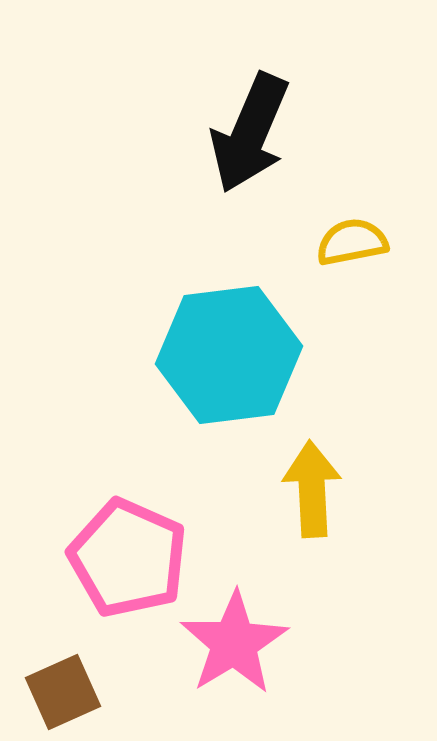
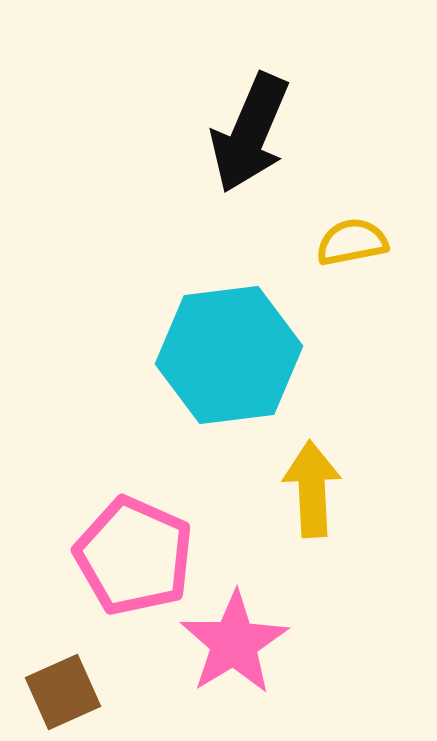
pink pentagon: moved 6 px right, 2 px up
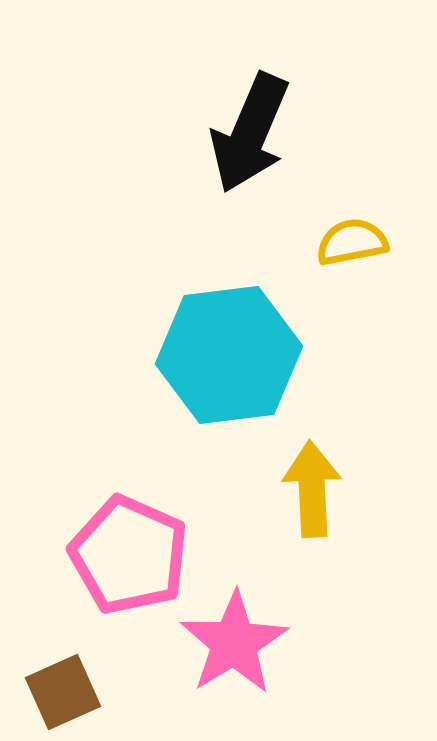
pink pentagon: moved 5 px left, 1 px up
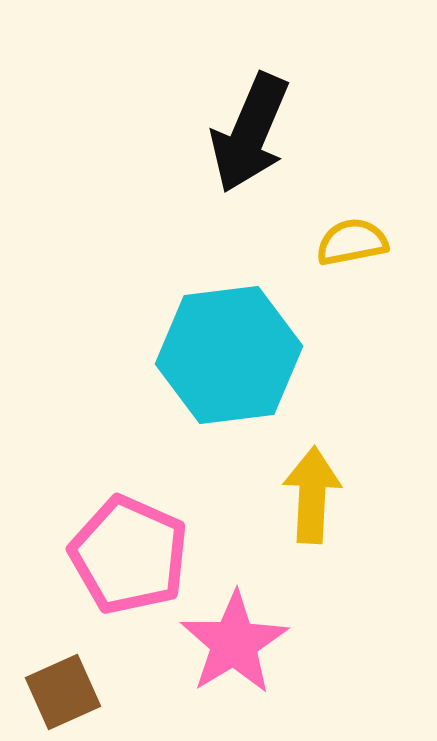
yellow arrow: moved 6 px down; rotated 6 degrees clockwise
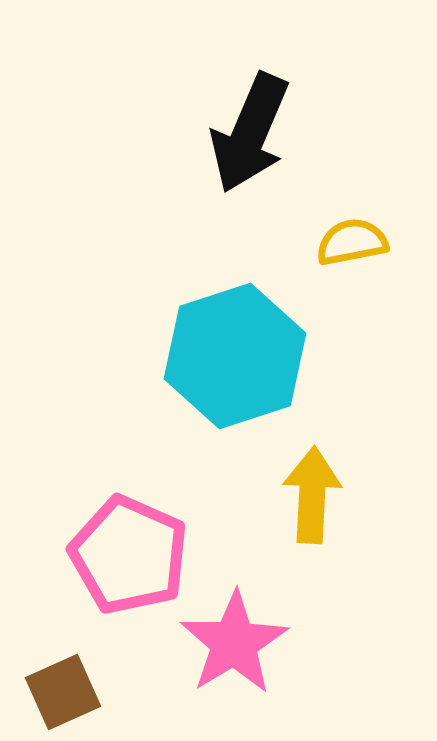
cyan hexagon: moved 6 px right, 1 px down; rotated 11 degrees counterclockwise
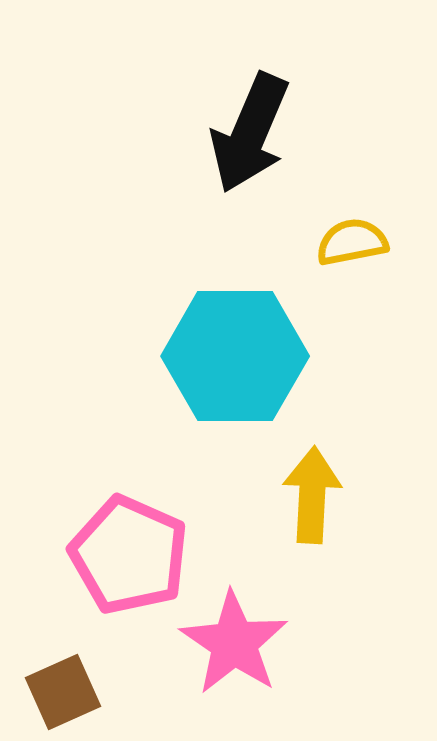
cyan hexagon: rotated 18 degrees clockwise
pink star: rotated 7 degrees counterclockwise
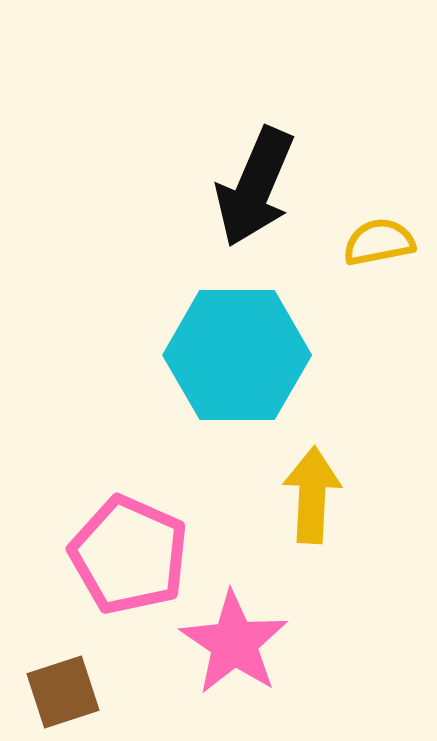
black arrow: moved 5 px right, 54 px down
yellow semicircle: moved 27 px right
cyan hexagon: moved 2 px right, 1 px up
brown square: rotated 6 degrees clockwise
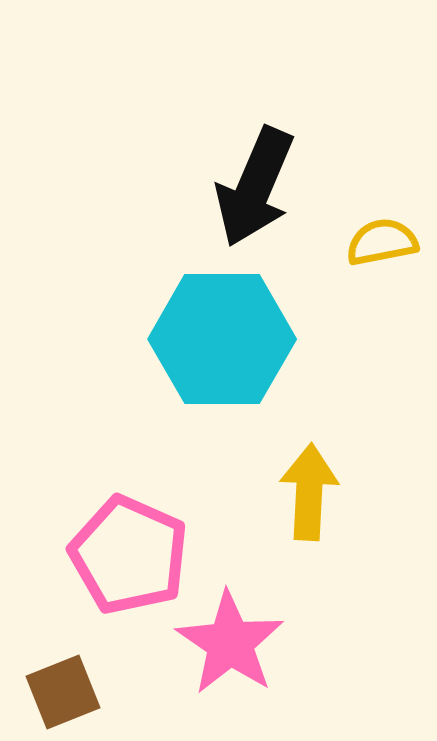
yellow semicircle: moved 3 px right
cyan hexagon: moved 15 px left, 16 px up
yellow arrow: moved 3 px left, 3 px up
pink star: moved 4 px left
brown square: rotated 4 degrees counterclockwise
